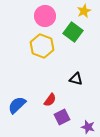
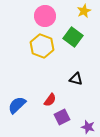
green square: moved 5 px down
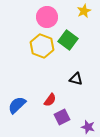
pink circle: moved 2 px right, 1 px down
green square: moved 5 px left, 3 px down
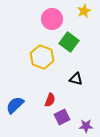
pink circle: moved 5 px right, 2 px down
green square: moved 1 px right, 2 px down
yellow hexagon: moved 11 px down
red semicircle: rotated 16 degrees counterclockwise
blue semicircle: moved 2 px left
purple star: moved 2 px left, 1 px up; rotated 16 degrees counterclockwise
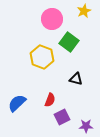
blue semicircle: moved 2 px right, 2 px up
